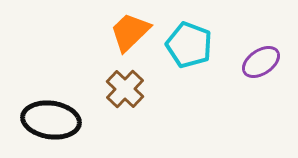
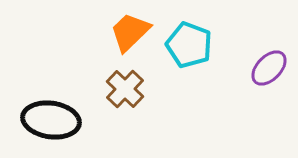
purple ellipse: moved 8 px right, 6 px down; rotated 12 degrees counterclockwise
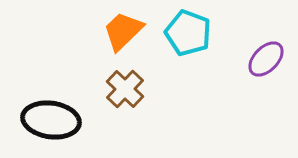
orange trapezoid: moved 7 px left, 1 px up
cyan pentagon: moved 1 px left, 12 px up
purple ellipse: moved 3 px left, 9 px up
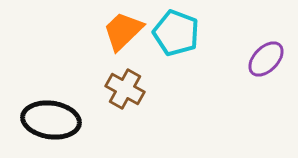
cyan pentagon: moved 12 px left
brown cross: rotated 15 degrees counterclockwise
